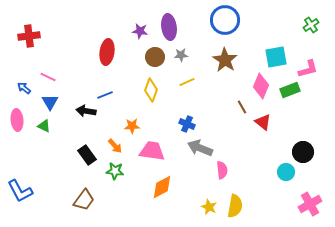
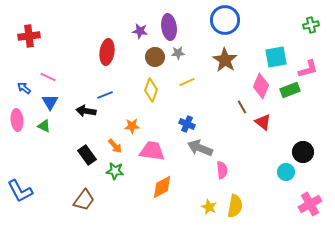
green cross: rotated 21 degrees clockwise
gray star: moved 3 px left, 2 px up
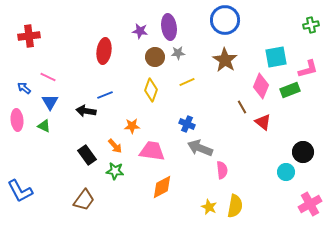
red ellipse: moved 3 px left, 1 px up
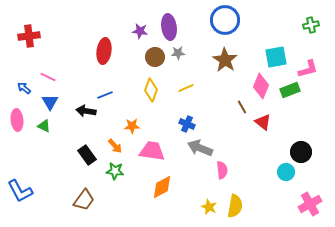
yellow line: moved 1 px left, 6 px down
black circle: moved 2 px left
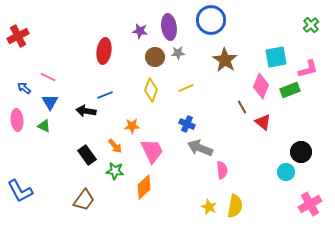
blue circle: moved 14 px left
green cross: rotated 28 degrees counterclockwise
red cross: moved 11 px left; rotated 20 degrees counterclockwise
pink trapezoid: rotated 56 degrees clockwise
orange diamond: moved 18 px left; rotated 15 degrees counterclockwise
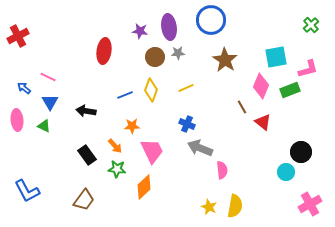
blue line: moved 20 px right
green star: moved 2 px right, 2 px up
blue L-shape: moved 7 px right
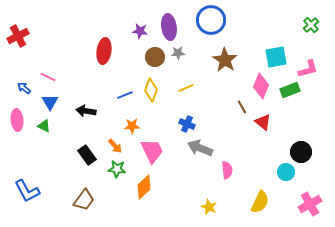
pink semicircle: moved 5 px right
yellow semicircle: moved 25 px right, 4 px up; rotated 15 degrees clockwise
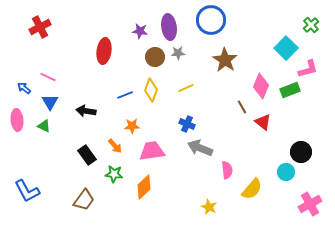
red cross: moved 22 px right, 9 px up
cyan square: moved 10 px right, 9 px up; rotated 35 degrees counterclockwise
pink trapezoid: rotated 72 degrees counterclockwise
green star: moved 3 px left, 5 px down
yellow semicircle: moved 8 px left, 13 px up; rotated 15 degrees clockwise
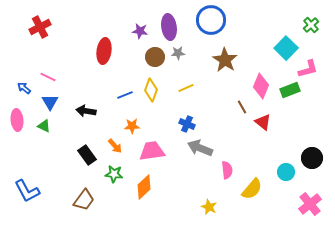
black circle: moved 11 px right, 6 px down
pink cross: rotated 10 degrees counterclockwise
